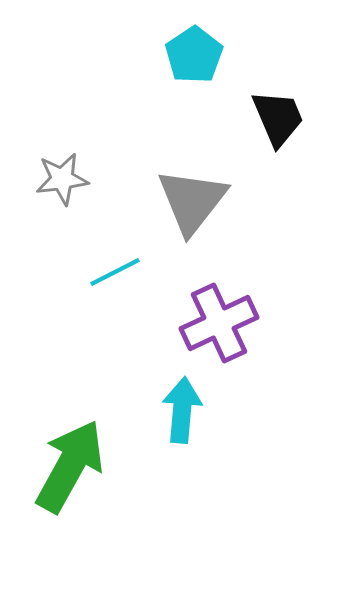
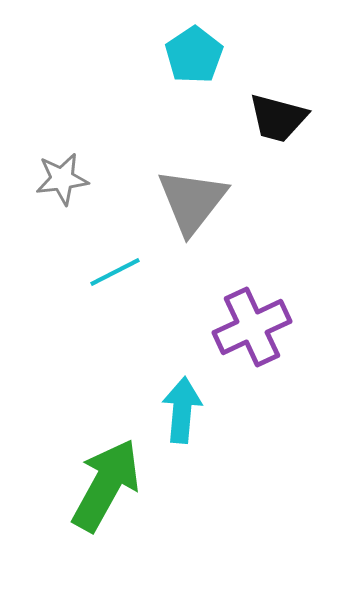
black trapezoid: rotated 128 degrees clockwise
purple cross: moved 33 px right, 4 px down
green arrow: moved 36 px right, 19 px down
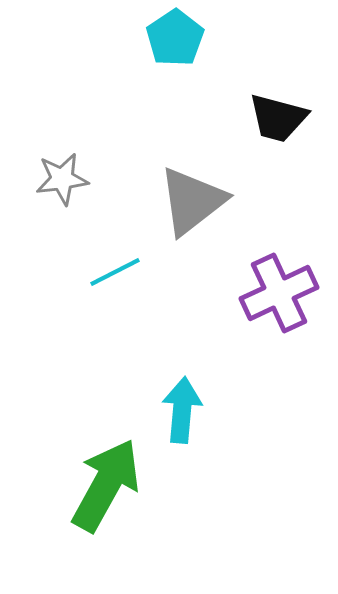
cyan pentagon: moved 19 px left, 17 px up
gray triangle: rotated 14 degrees clockwise
purple cross: moved 27 px right, 34 px up
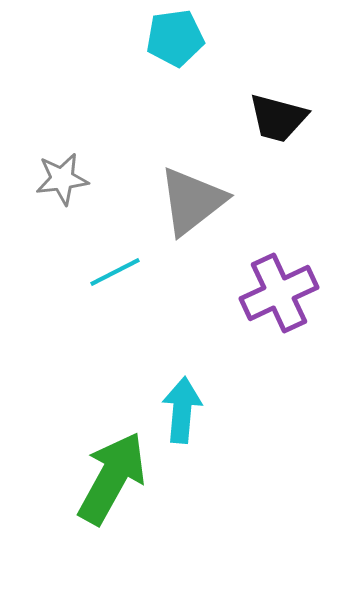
cyan pentagon: rotated 26 degrees clockwise
green arrow: moved 6 px right, 7 px up
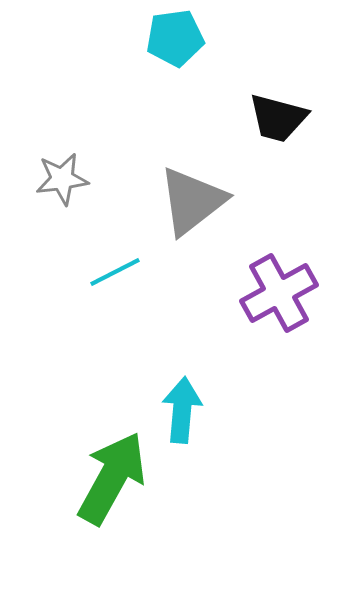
purple cross: rotated 4 degrees counterclockwise
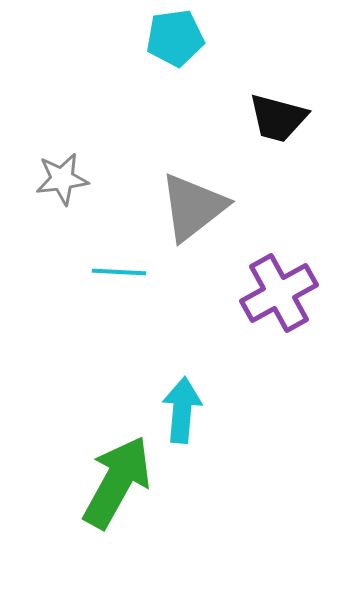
gray triangle: moved 1 px right, 6 px down
cyan line: moved 4 px right; rotated 30 degrees clockwise
green arrow: moved 5 px right, 4 px down
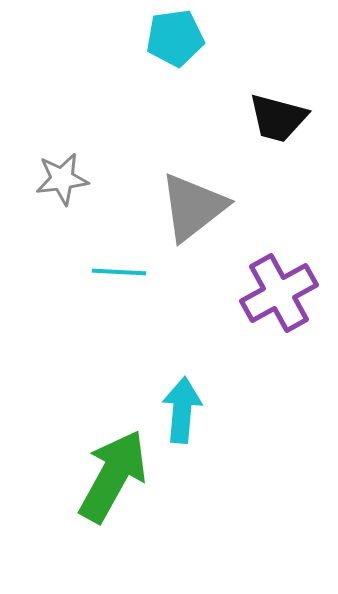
green arrow: moved 4 px left, 6 px up
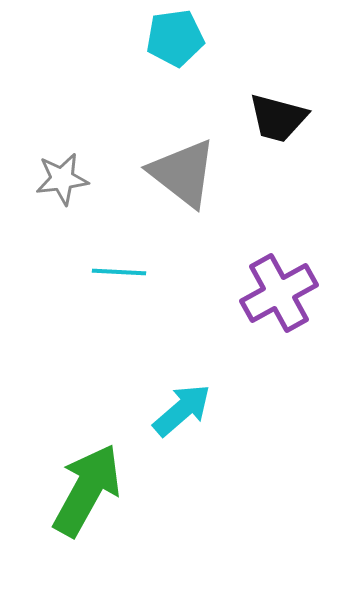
gray triangle: moved 10 px left, 34 px up; rotated 44 degrees counterclockwise
cyan arrow: rotated 44 degrees clockwise
green arrow: moved 26 px left, 14 px down
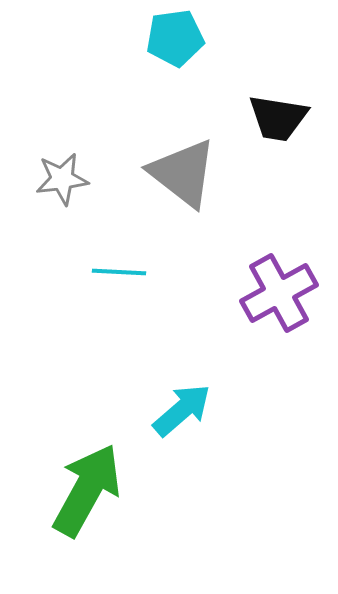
black trapezoid: rotated 6 degrees counterclockwise
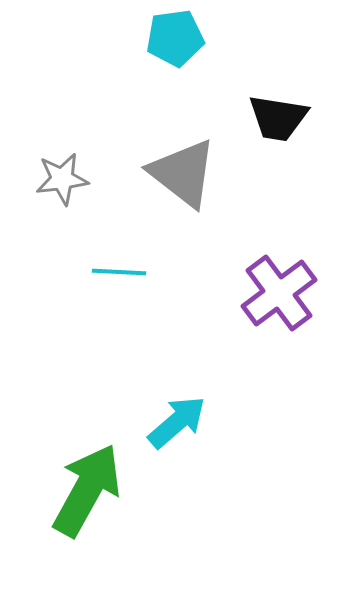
purple cross: rotated 8 degrees counterclockwise
cyan arrow: moved 5 px left, 12 px down
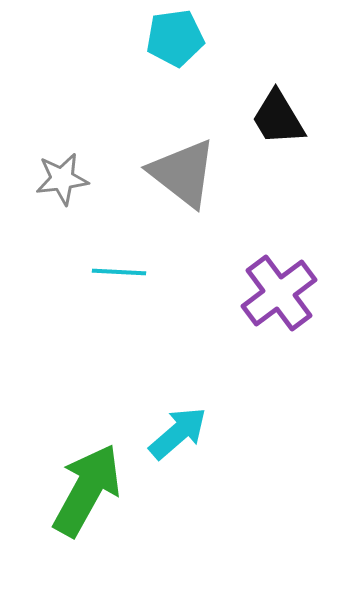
black trapezoid: rotated 50 degrees clockwise
cyan arrow: moved 1 px right, 11 px down
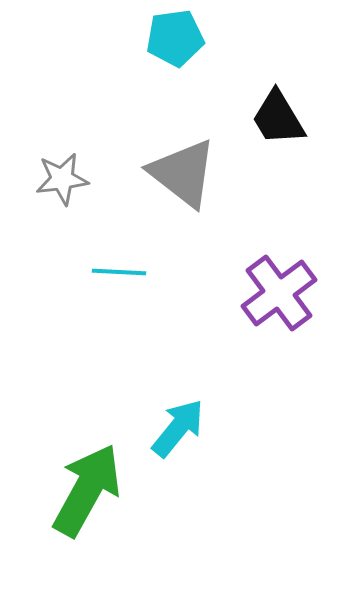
cyan arrow: moved 5 px up; rotated 10 degrees counterclockwise
